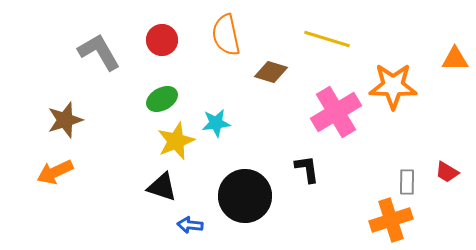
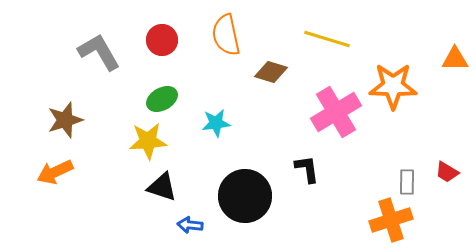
yellow star: moved 28 px left; rotated 18 degrees clockwise
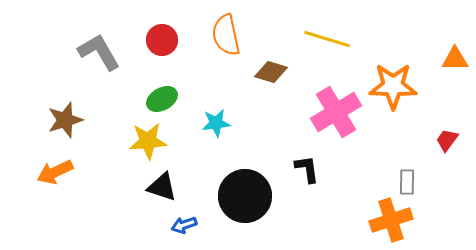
red trapezoid: moved 32 px up; rotated 95 degrees clockwise
blue arrow: moved 6 px left; rotated 25 degrees counterclockwise
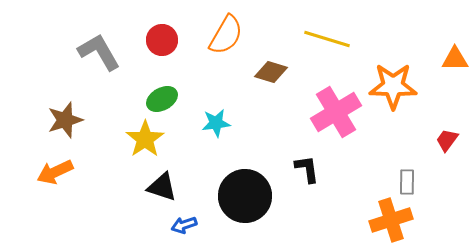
orange semicircle: rotated 138 degrees counterclockwise
yellow star: moved 3 px left, 2 px up; rotated 30 degrees counterclockwise
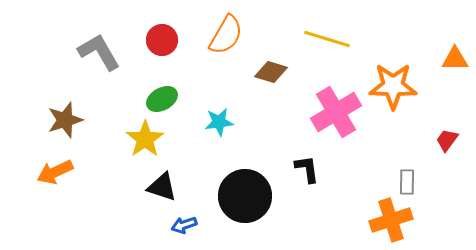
cyan star: moved 3 px right, 1 px up
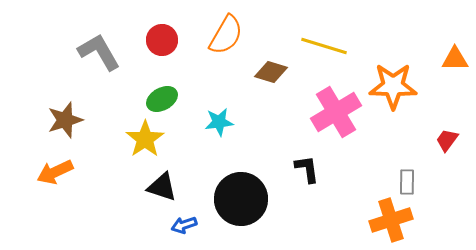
yellow line: moved 3 px left, 7 px down
black circle: moved 4 px left, 3 px down
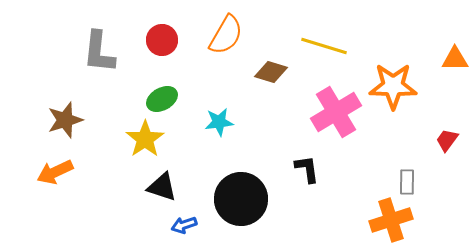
gray L-shape: rotated 144 degrees counterclockwise
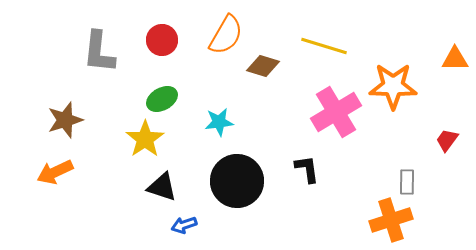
brown diamond: moved 8 px left, 6 px up
black circle: moved 4 px left, 18 px up
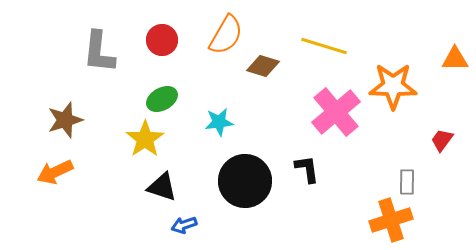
pink cross: rotated 9 degrees counterclockwise
red trapezoid: moved 5 px left
black circle: moved 8 px right
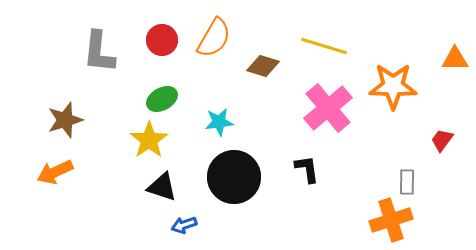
orange semicircle: moved 12 px left, 3 px down
pink cross: moved 8 px left, 4 px up
yellow star: moved 4 px right, 1 px down
black circle: moved 11 px left, 4 px up
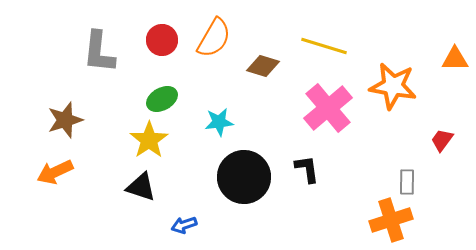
orange star: rotated 9 degrees clockwise
black circle: moved 10 px right
black triangle: moved 21 px left
